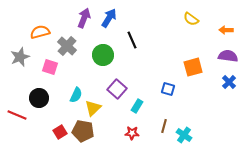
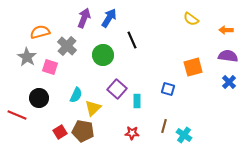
gray star: moved 7 px right; rotated 18 degrees counterclockwise
cyan rectangle: moved 5 px up; rotated 32 degrees counterclockwise
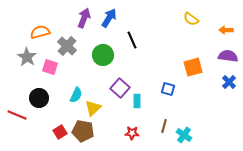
purple square: moved 3 px right, 1 px up
